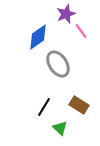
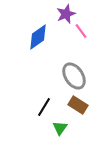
gray ellipse: moved 16 px right, 12 px down
brown rectangle: moved 1 px left
green triangle: rotated 21 degrees clockwise
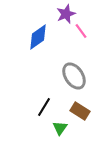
brown rectangle: moved 2 px right, 6 px down
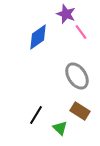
purple star: rotated 30 degrees counterclockwise
pink line: moved 1 px down
gray ellipse: moved 3 px right
black line: moved 8 px left, 8 px down
green triangle: rotated 21 degrees counterclockwise
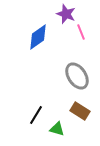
pink line: rotated 14 degrees clockwise
green triangle: moved 3 px left, 1 px down; rotated 28 degrees counterclockwise
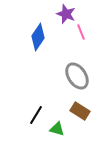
blue diamond: rotated 20 degrees counterclockwise
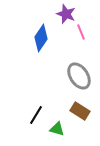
blue diamond: moved 3 px right, 1 px down
gray ellipse: moved 2 px right
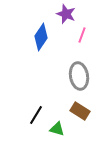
pink line: moved 1 px right, 3 px down; rotated 42 degrees clockwise
blue diamond: moved 1 px up
gray ellipse: rotated 24 degrees clockwise
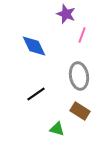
blue diamond: moved 7 px left, 9 px down; rotated 60 degrees counterclockwise
black line: moved 21 px up; rotated 24 degrees clockwise
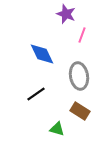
blue diamond: moved 8 px right, 8 px down
